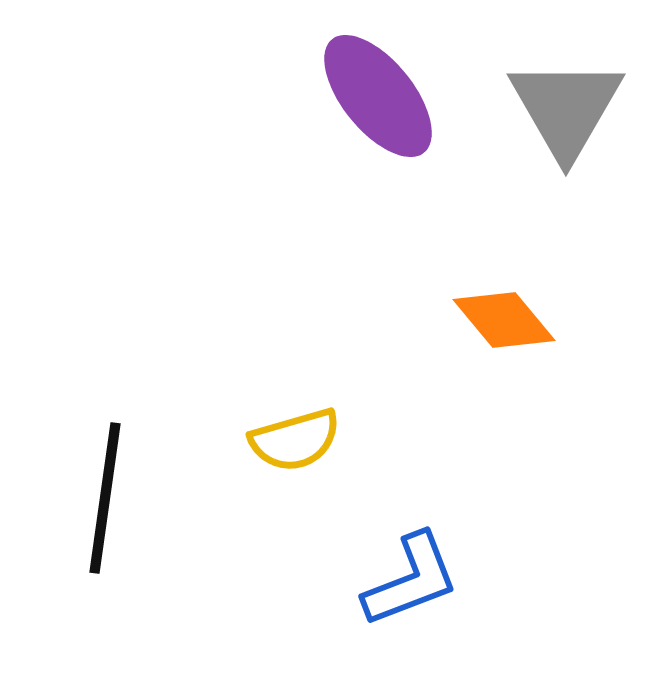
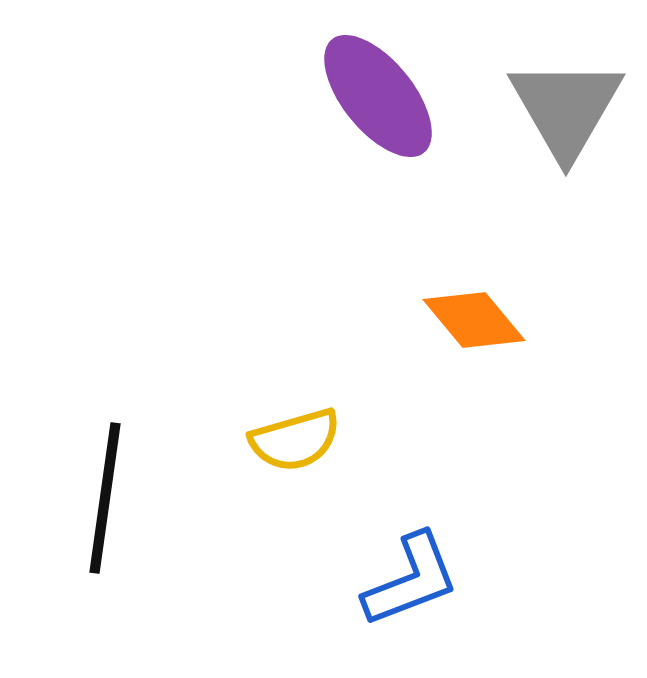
orange diamond: moved 30 px left
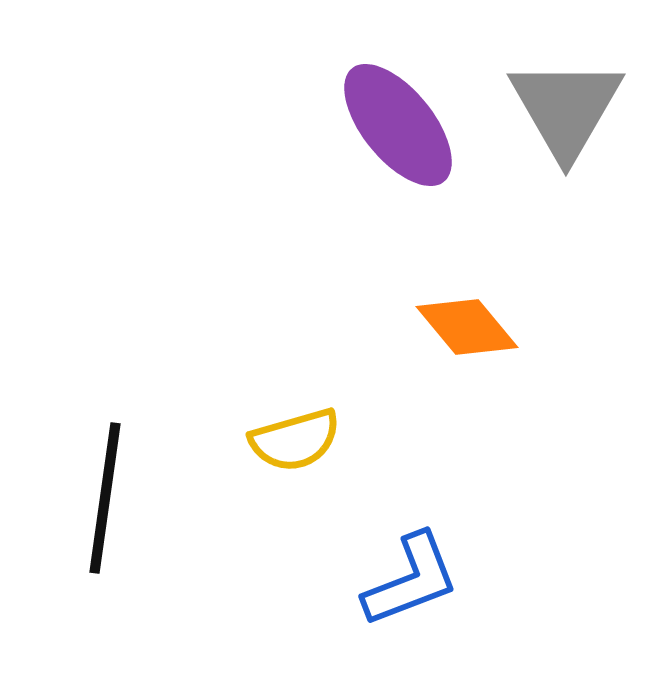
purple ellipse: moved 20 px right, 29 px down
orange diamond: moved 7 px left, 7 px down
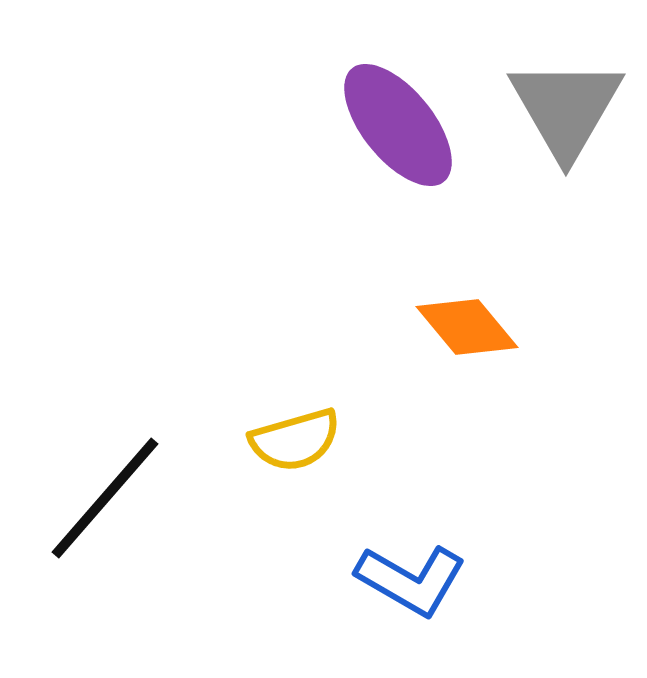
black line: rotated 33 degrees clockwise
blue L-shape: rotated 51 degrees clockwise
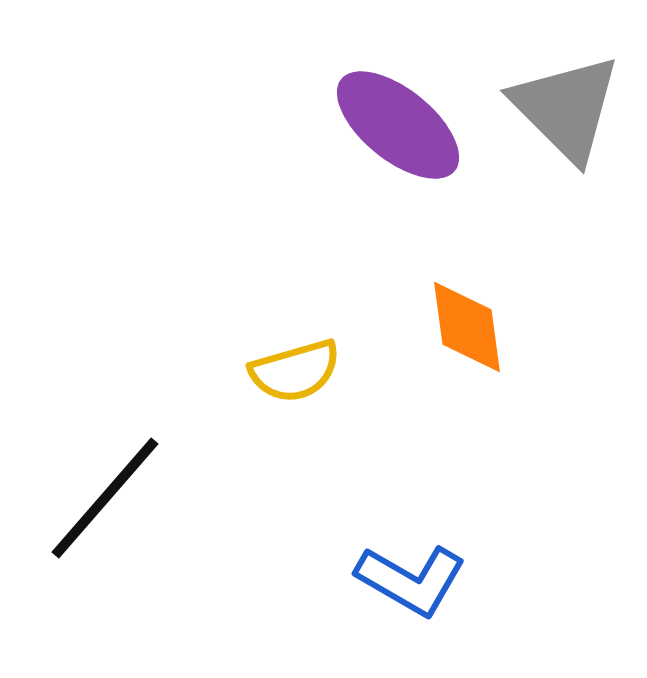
gray triangle: rotated 15 degrees counterclockwise
purple ellipse: rotated 12 degrees counterclockwise
orange diamond: rotated 32 degrees clockwise
yellow semicircle: moved 69 px up
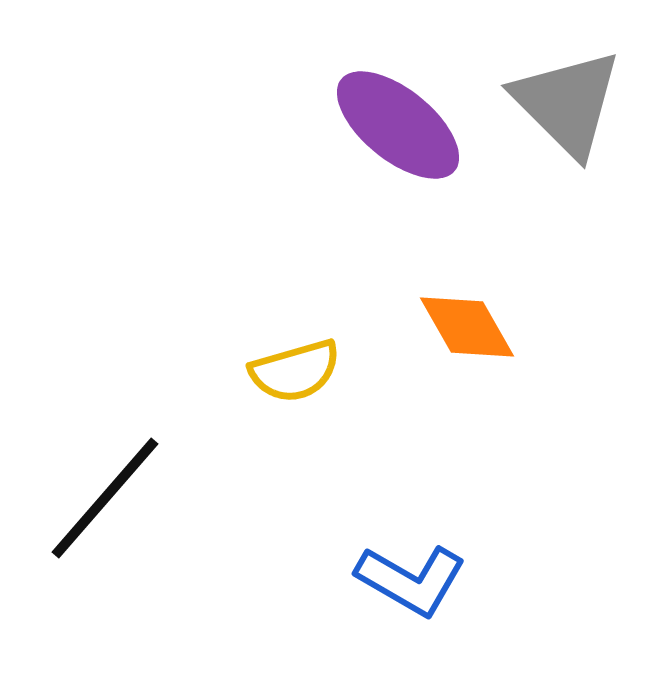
gray triangle: moved 1 px right, 5 px up
orange diamond: rotated 22 degrees counterclockwise
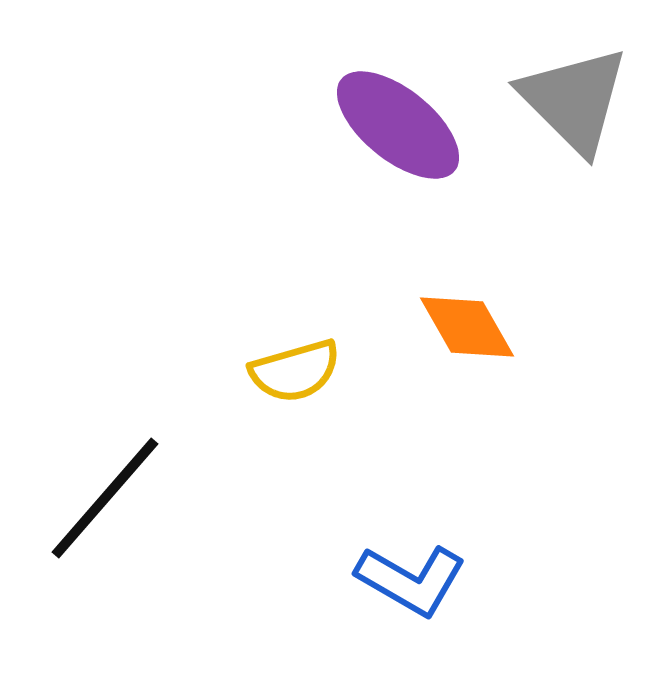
gray triangle: moved 7 px right, 3 px up
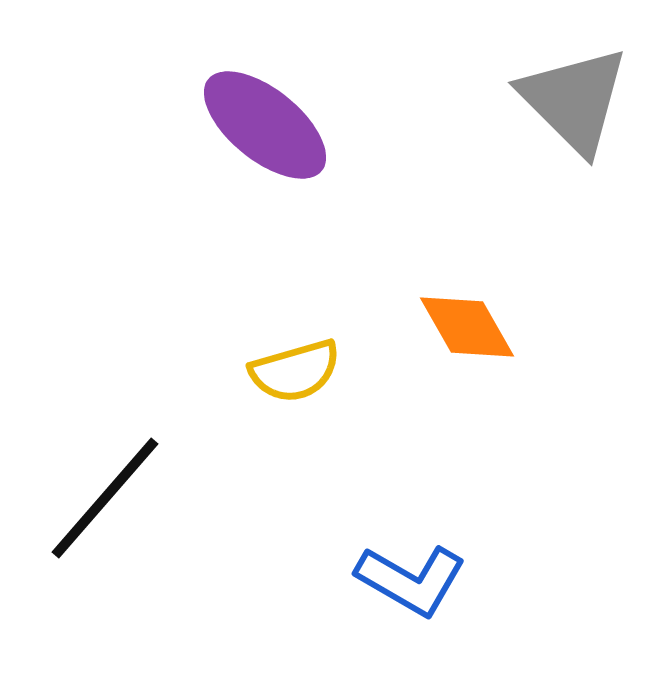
purple ellipse: moved 133 px left
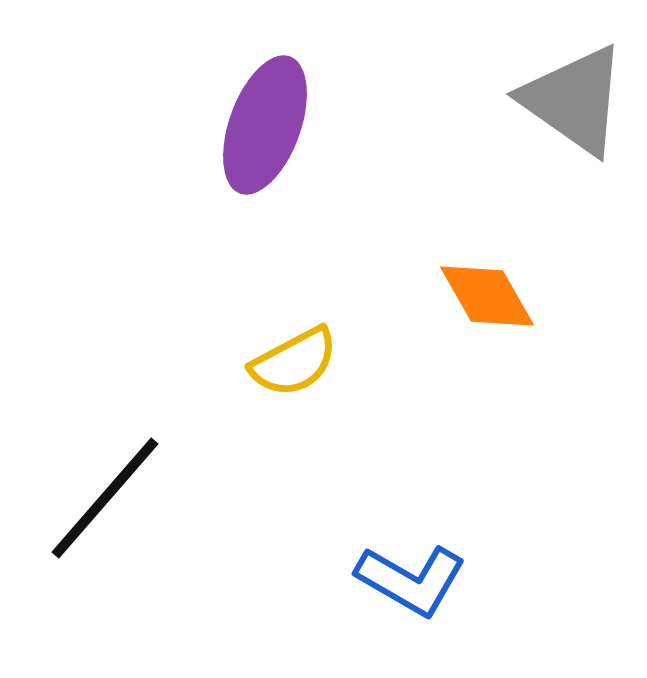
gray triangle: rotated 10 degrees counterclockwise
purple ellipse: rotated 71 degrees clockwise
orange diamond: moved 20 px right, 31 px up
yellow semicircle: moved 1 px left, 9 px up; rotated 12 degrees counterclockwise
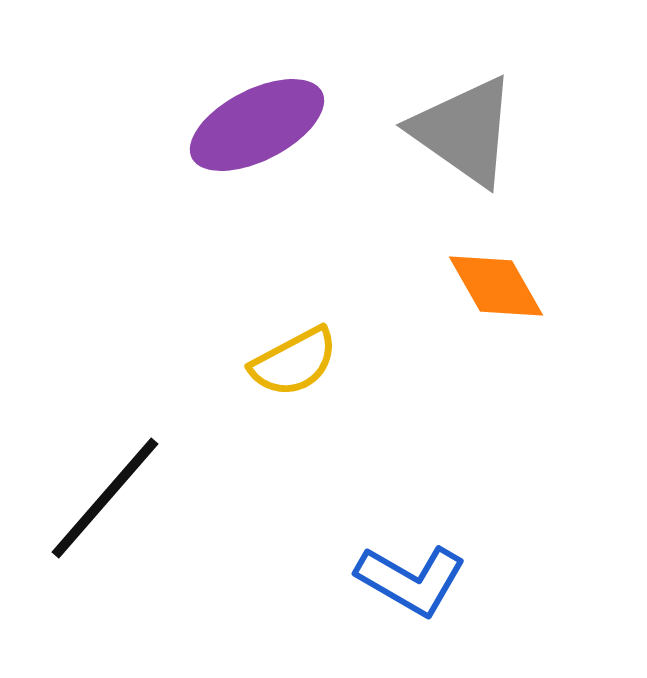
gray triangle: moved 110 px left, 31 px down
purple ellipse: moved 8 px left; rotated 43 degrees clockwise
orange diamond: moved 9 px right, 10 px up
